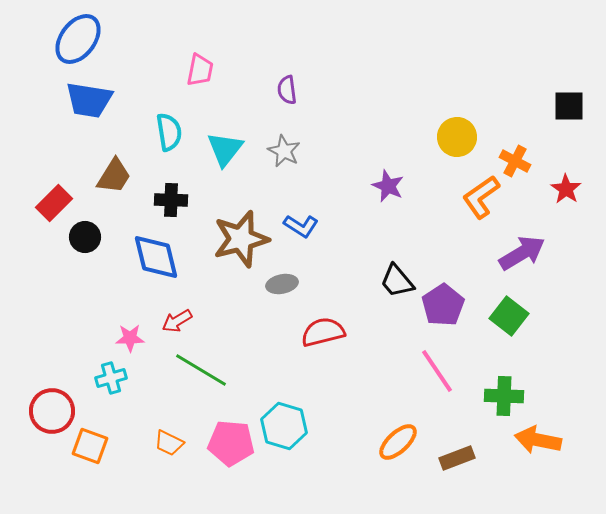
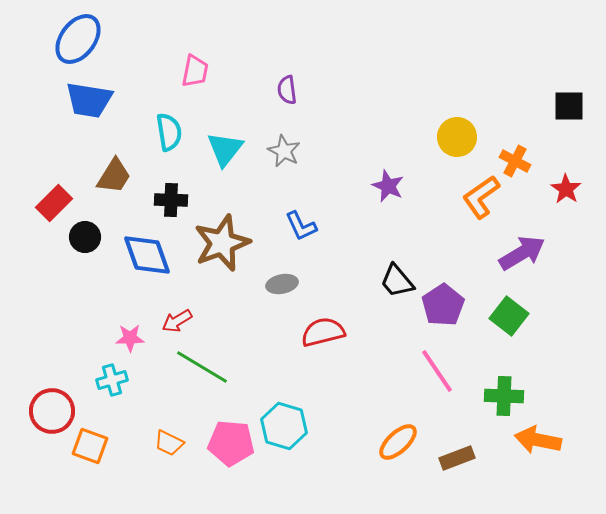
pink trapezoid: moved 5 px left, 1 px down
blue L-shape: rotated 32 degrees clockwise
brown star: moved 19 px left, 4 px down; rotated 6 degrees counterclockwise
blue diamond: moved 9 px left, 2 px up; rotated 6 degrees counterclockwise
green line: moved 1 px right, 3 px up
cyan cross: moved 1 px right, 2 px down
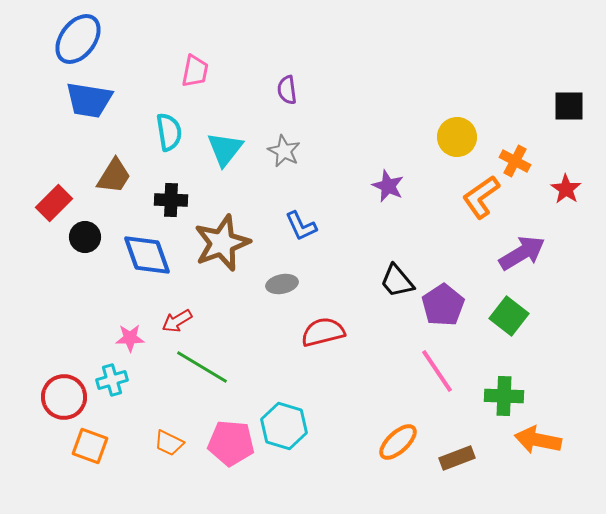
red circle: moved 12 px right, 14 px up
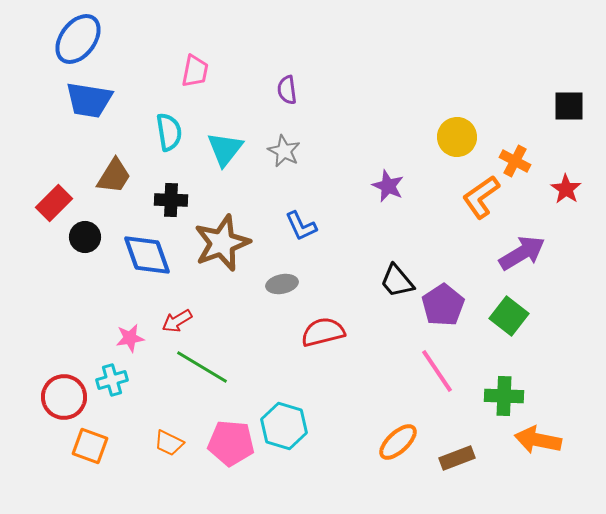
pink star: rotated 8 degrees counterclockwise
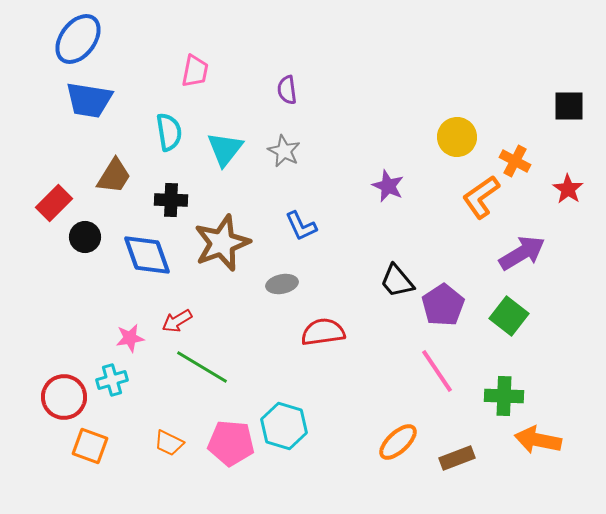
red star: moved 2 px right
red semicircle: rotated 6 degrees clockwise
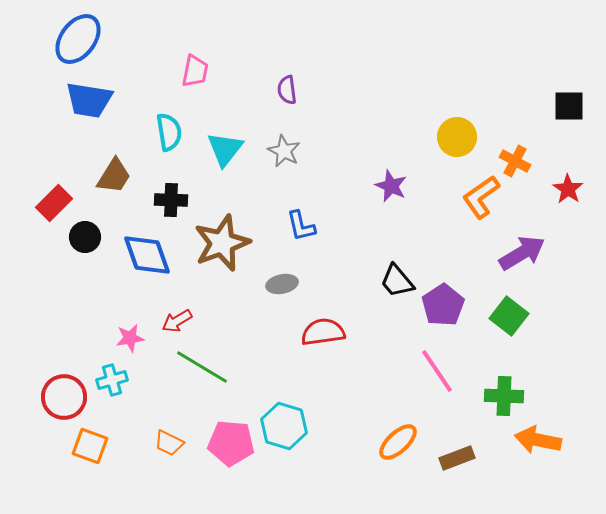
purple star: moved 3 px right
blue L-shape: rotated 12 degrees clockwise
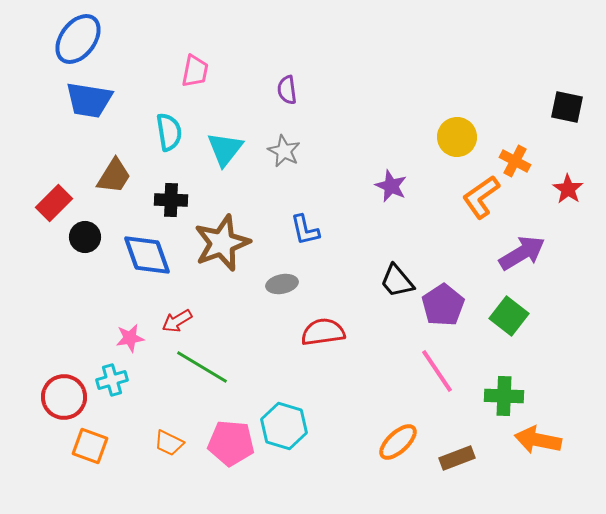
black square: moved 2 px left, 1 px down; rotated 12 degrees clockwise
blue L-shape: moved 4 px right, 4 px down
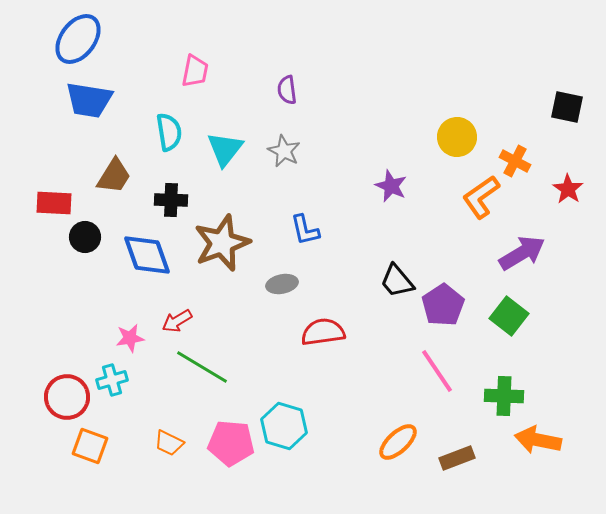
red rectangle: rotated 48 degrees clockwise
red circle: moved 3 px right
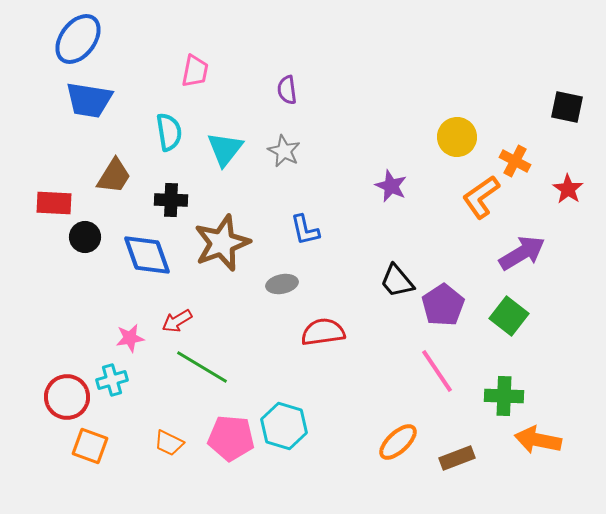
pink pentagon: moved 5 px up
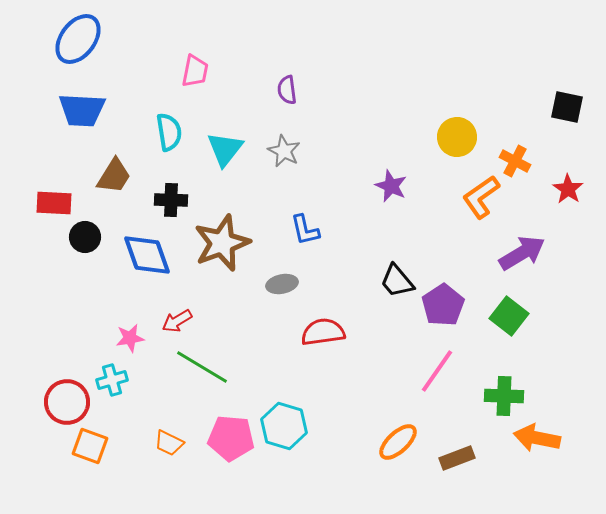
blue trapezoid: moved 7 px left, 10 px down; rotated 6 degrees counterclockwise
pink line: rotated 69 degrees clockwise
red circle: moved 5 px down
orange arrow: moved 1 px left, 2 px up
